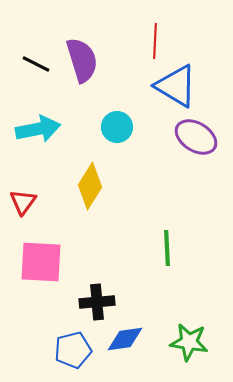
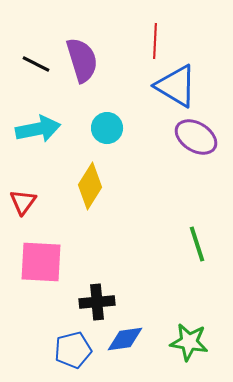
cyan circle: moved 10 px left, 1 px down
green line: moved 30 px right, 4 px up; rotated 15 degrees counterclockwise
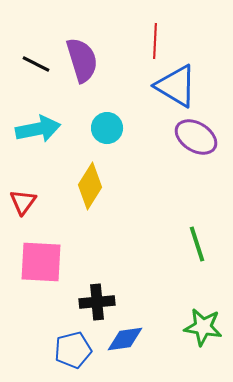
green star: moved 14 px right, 15 px up
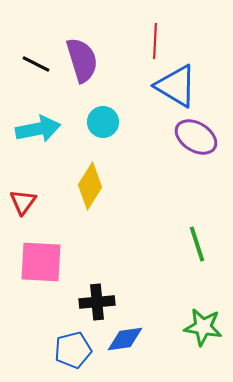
cyan circle: moved 4 px left, 6 px up
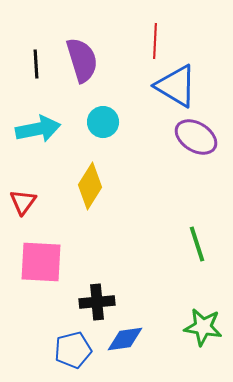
black line: rotated 60 degrees clockwise
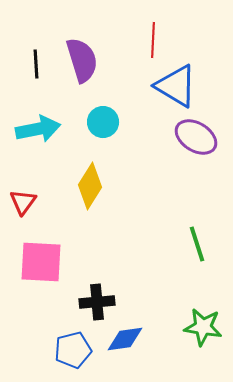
red line: moved 2 px left, 1 px up
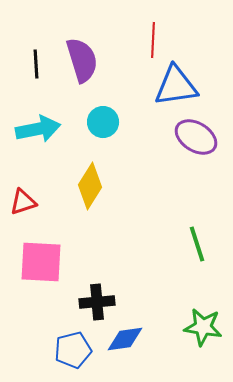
blue triangle: rotated 39 degrees counterclockwise
red triangle: rotated 36 degrees clockwise
